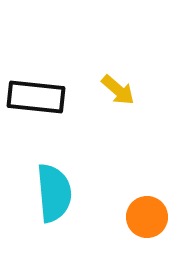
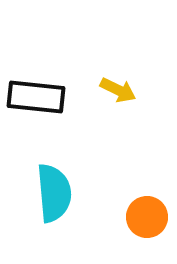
yellow arrow: rotated 15 degrees counterclockwise
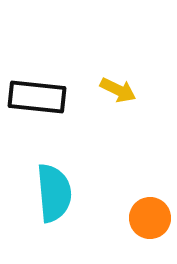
black rectangle: moved 1 px right
orange circle: moved 3 px right, 1 px down
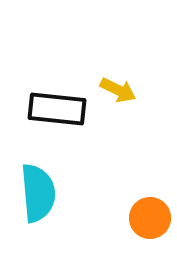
black rectangle: moved 20 px right, 12 px down
cyan semicircle: moved 16 px left
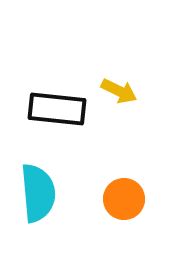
yellow arrow: moved 1 px right, 1 px down
orange circle: moved 26 px left, 19 px up
